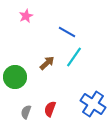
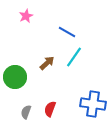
blue cross: rotated 25 degrees counterclockwise
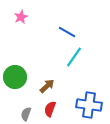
pink star: moved 5 px left, 1 px down
brown arrow: moved 23 px down
blue cross: moved 4 px left, 1 px down
gray semicircle: moved 2 px down
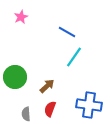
gray semicircle: rotated 24 degrees counterclockwise
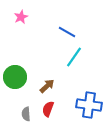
red semicircle: moved 2 px left
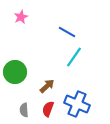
green circle: moved 5 px up
blue cross: moved 12 px left, 1 px up; rotated 15 degrees clockwise
gray semicircle: moved 2 px left, 4 px up
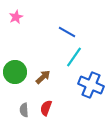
pink star: moved 5 px left
brown arrow: moved 4 px left, 9 px up
blue cross: moved 14 px right, 19 px up
red semicircle: moved 2 px left, 1 px up
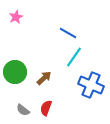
blue line: moved 1 px right, 1 px down
brown arrow: moved 1 px right, 1 px down
gray semicircle: moved 1 px left; rotated 48 degrees counterclockwise
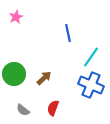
blue line: rotated 48 degrees clockwise
cyan line: moved 17 px right
green circle: moved 1 px left, 2 px down
red semicircle: moved 7 px right
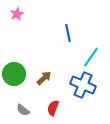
pink star: moved 1 px right, 3 px up
blue cross: moved 8 px left
